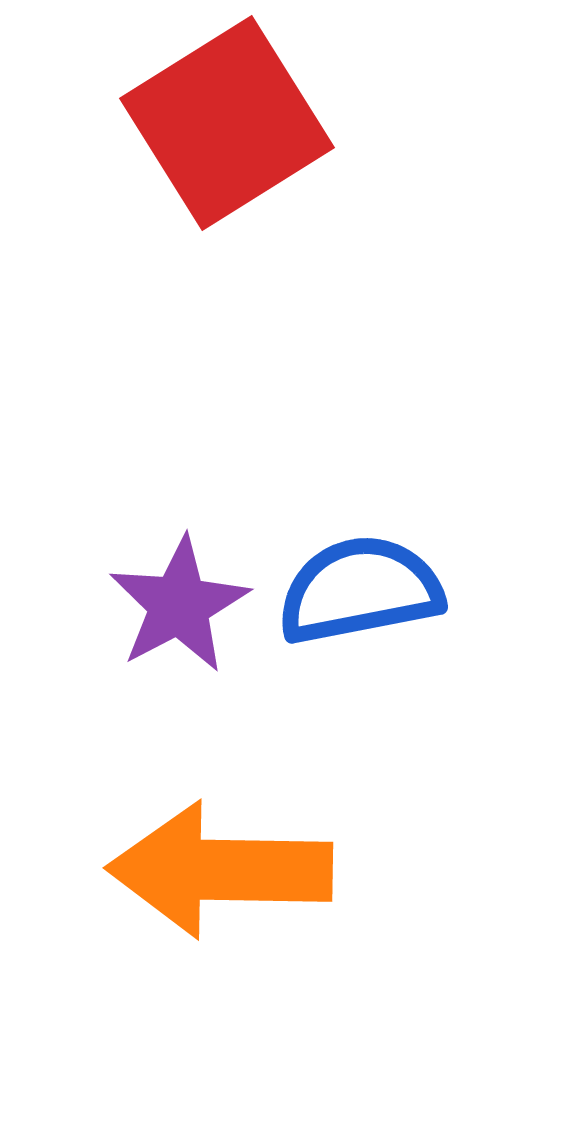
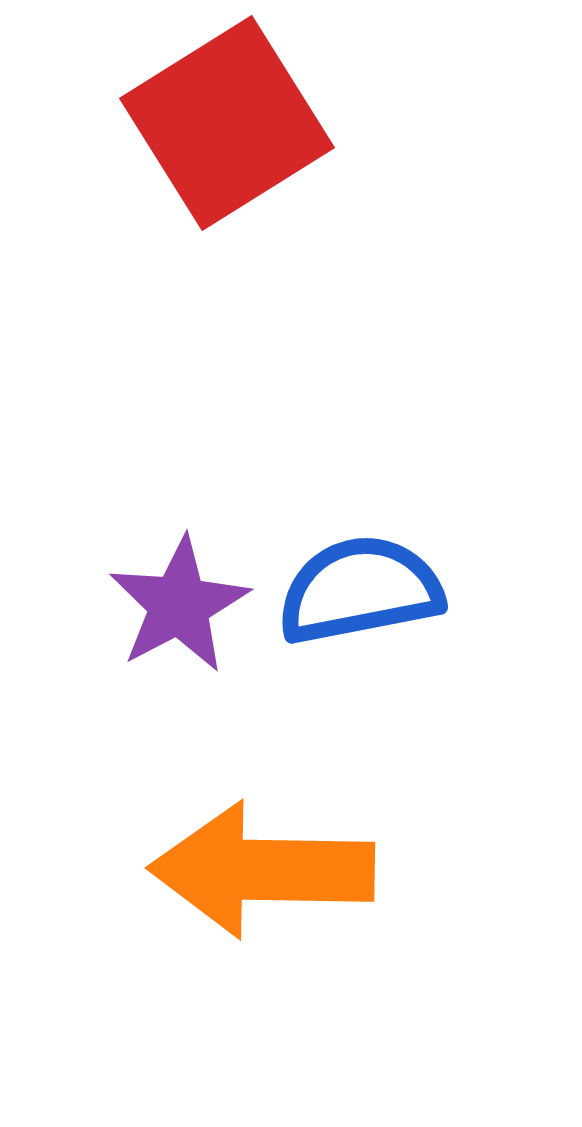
orange arrow: moved 42 px right
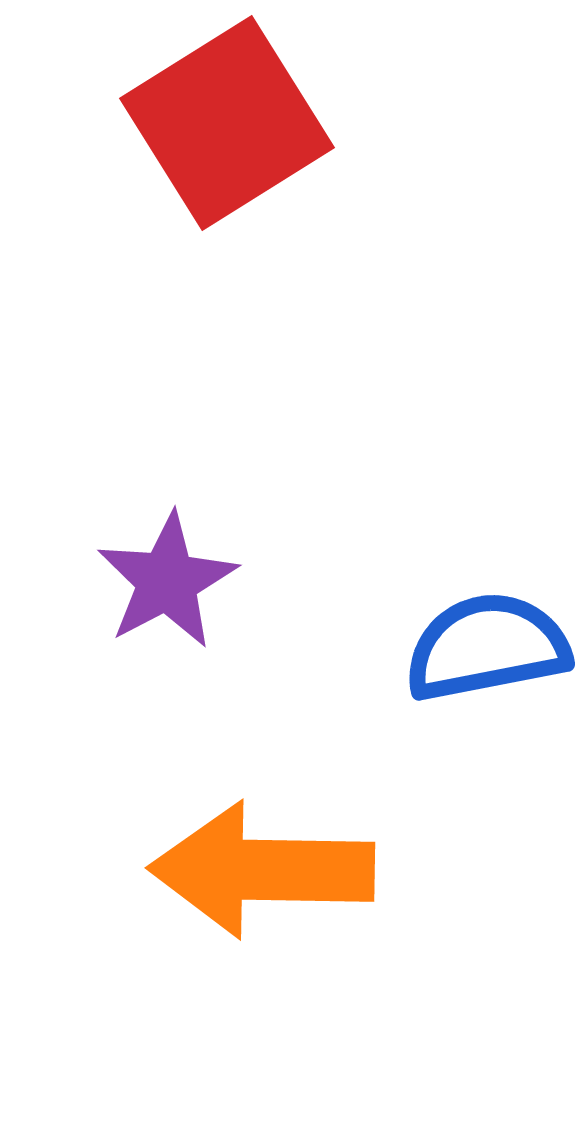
blue semicircle: moved 127 px right, 57 px down
purple star: moved 12 px left, 24 px up
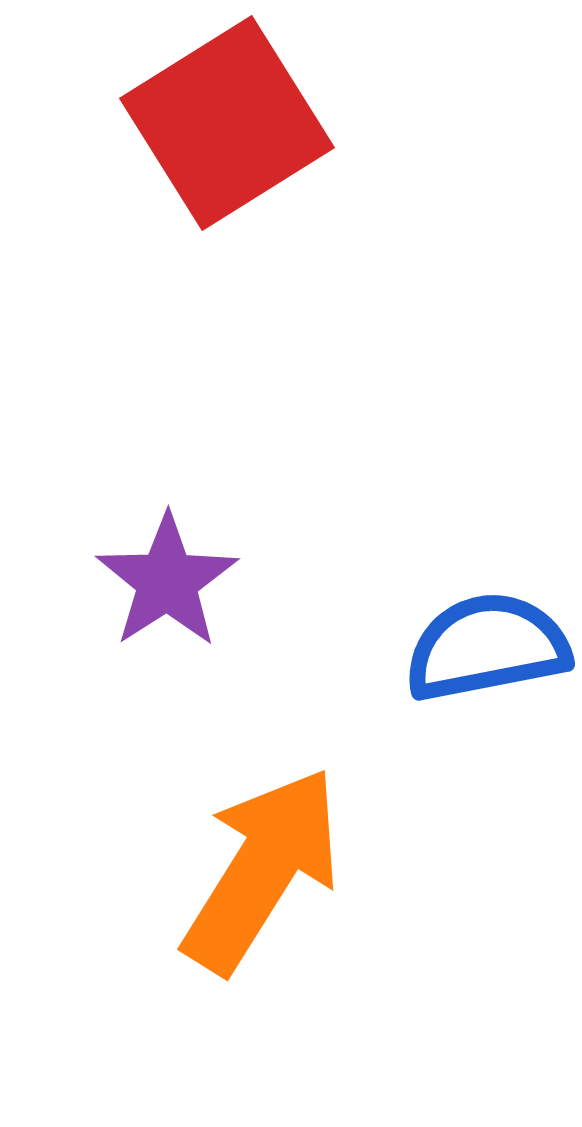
purple star: rotated 5 degrees counterclockwise
orange arrow: rotated 121 degrees clockwise
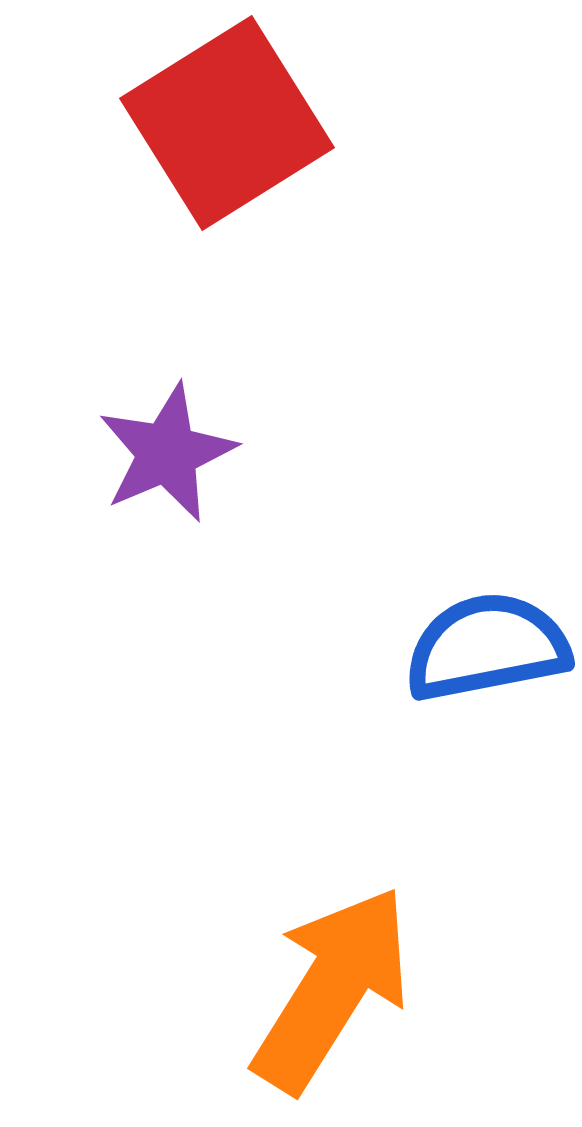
purple star: moved 128 px up; rotated 10 degrees clockwise
orange arrow: moved 70 px right, 119 px down
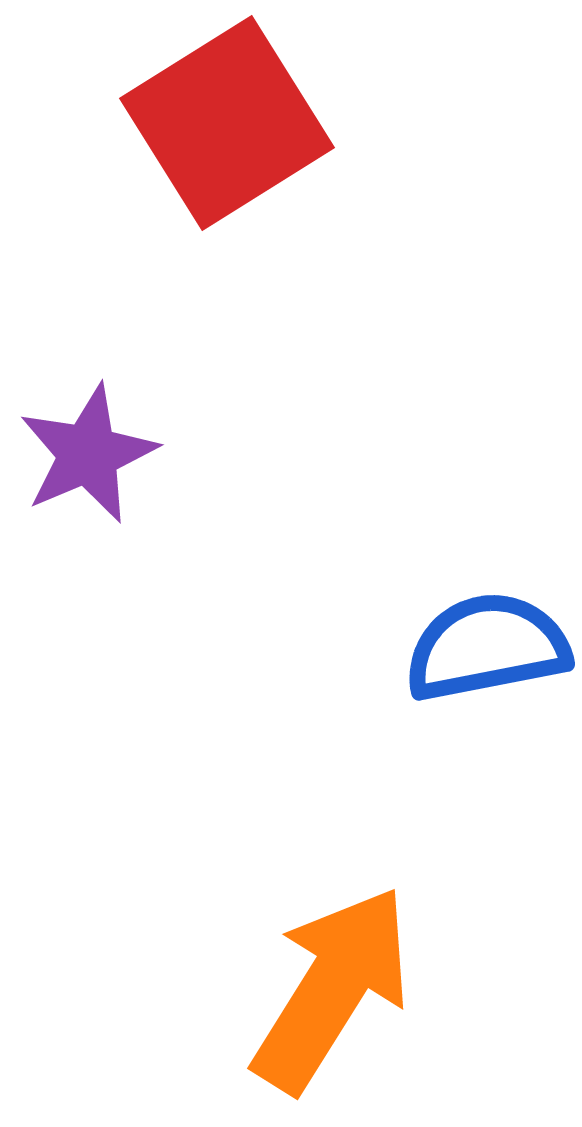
purple star: moved 79 px left, 1 px down
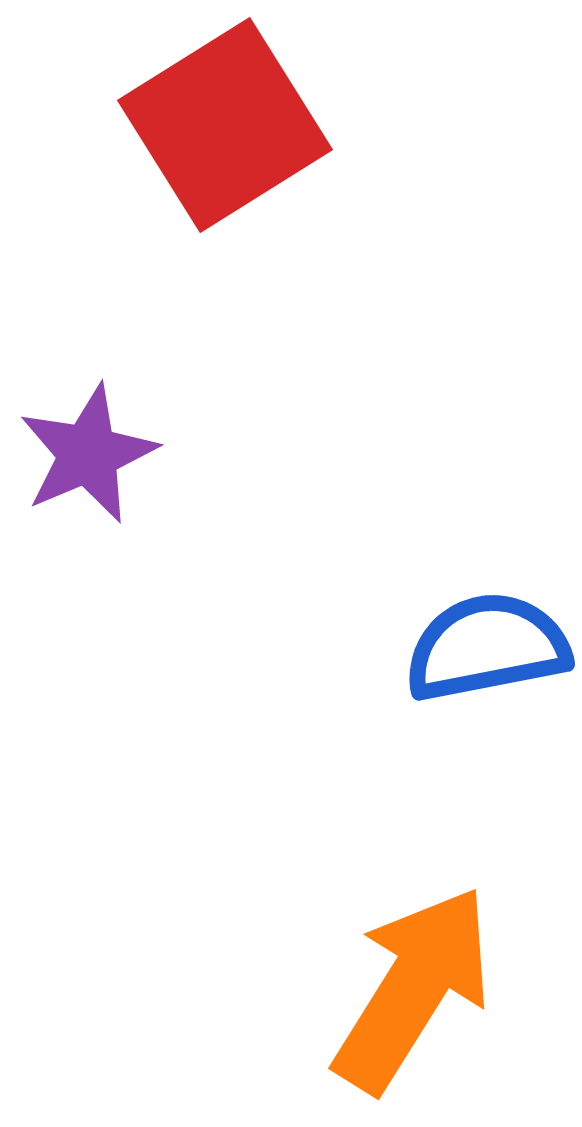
red square: moved 2 px left, 2 px down
orange arrow: moved 81 px right
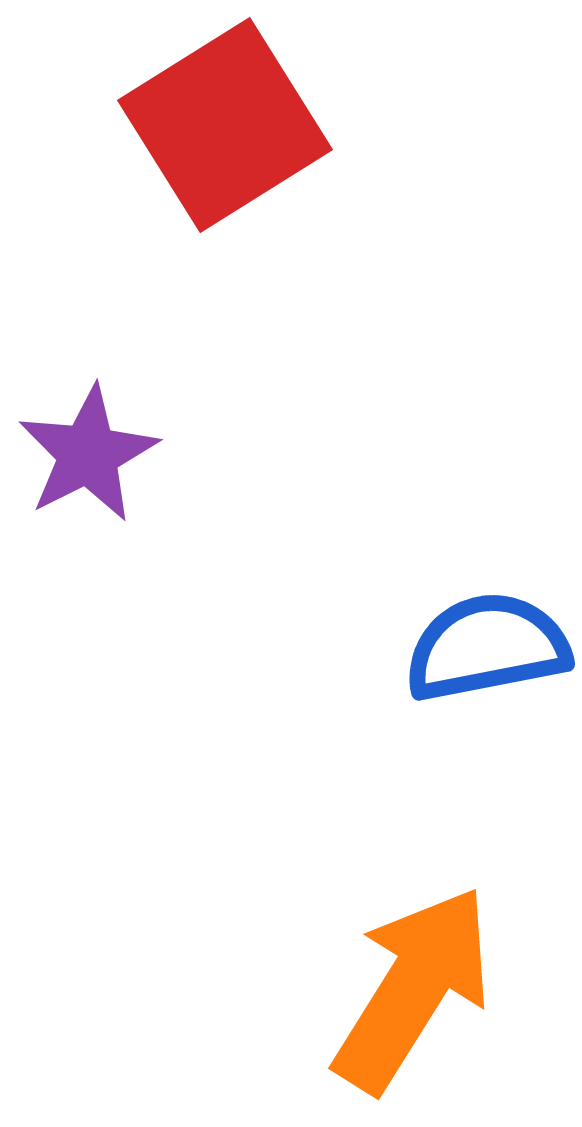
purple star: rotated 4 degrees counterclockwise
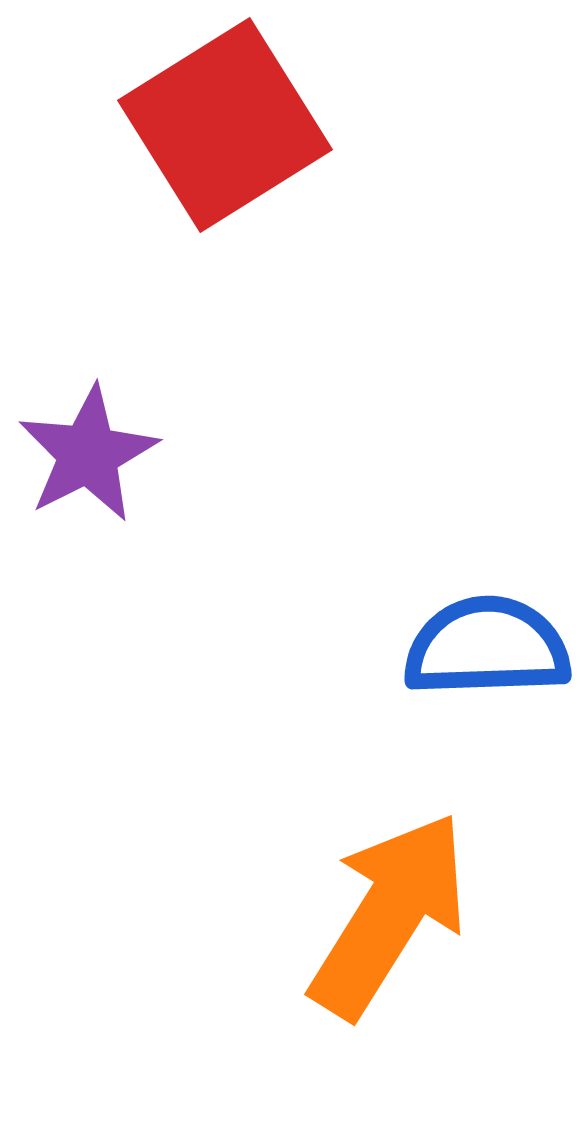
blue semicircle: rotated 9 degrees clockwise
orange arrow: moved 24 px left, 74 px up
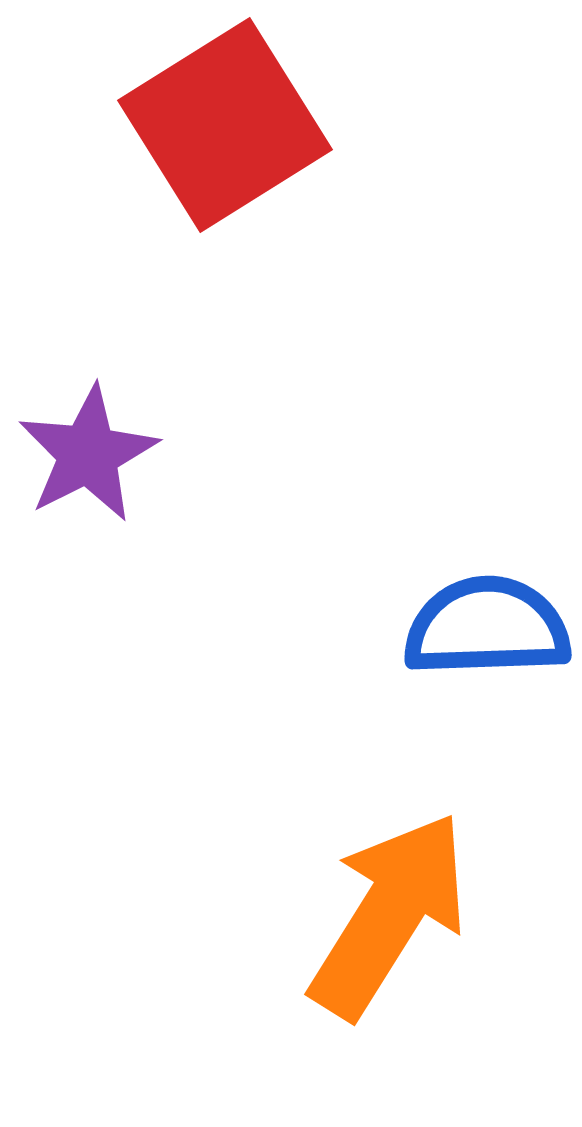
blue semicircle: moved 20 px up
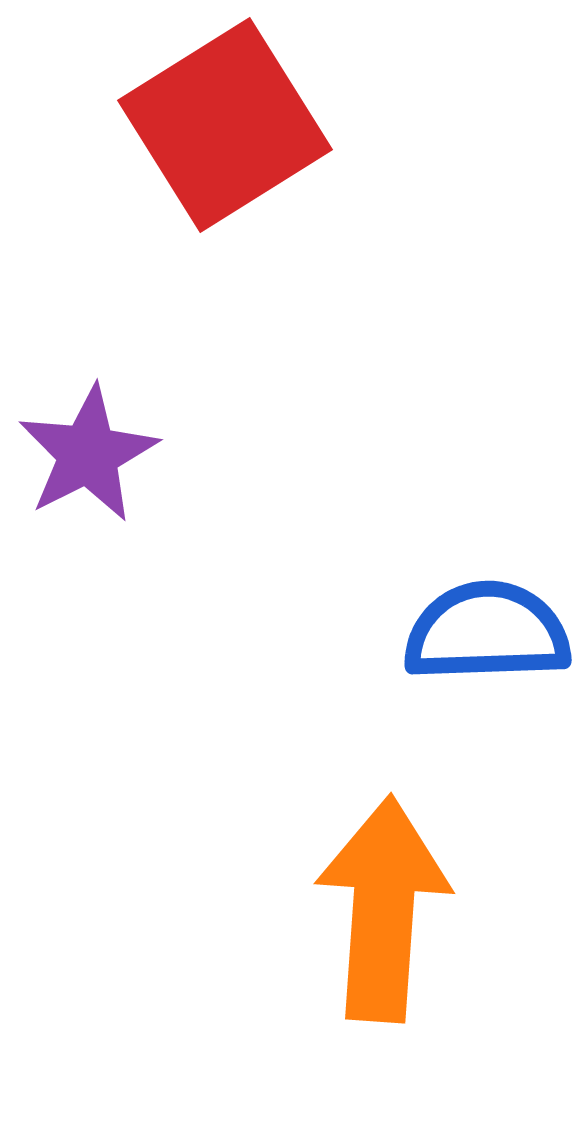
blue semicircle: moved 5 px down
orange arrow: moved 6 px left, 6 px up; rotated 28 degrees counterclockwise
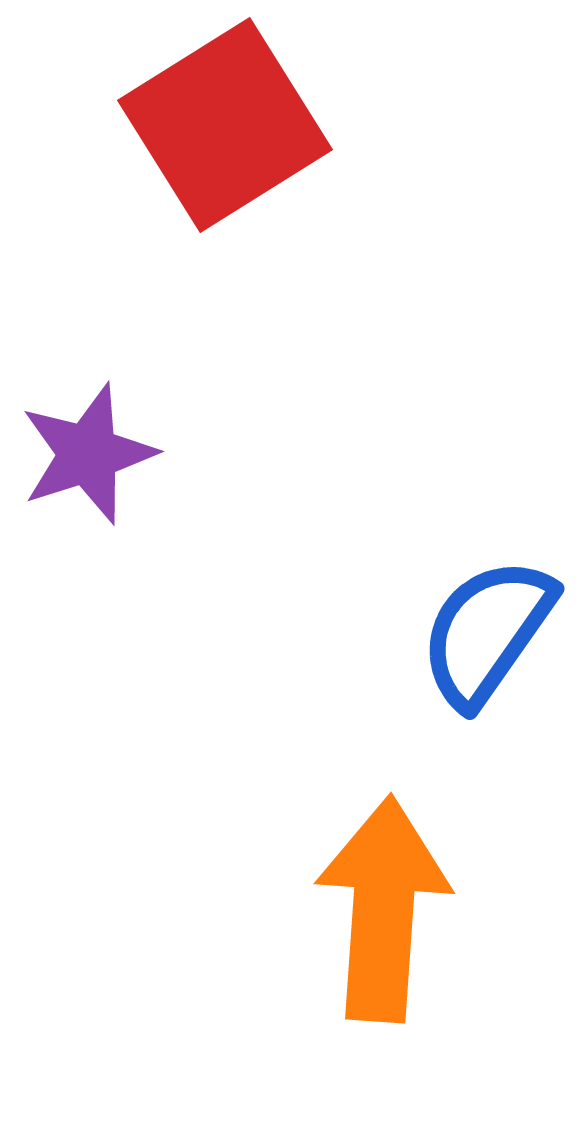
purple star: rotated 9 degrees clockwise
blue semicircle: rotated 53 degrees counterclockwise
